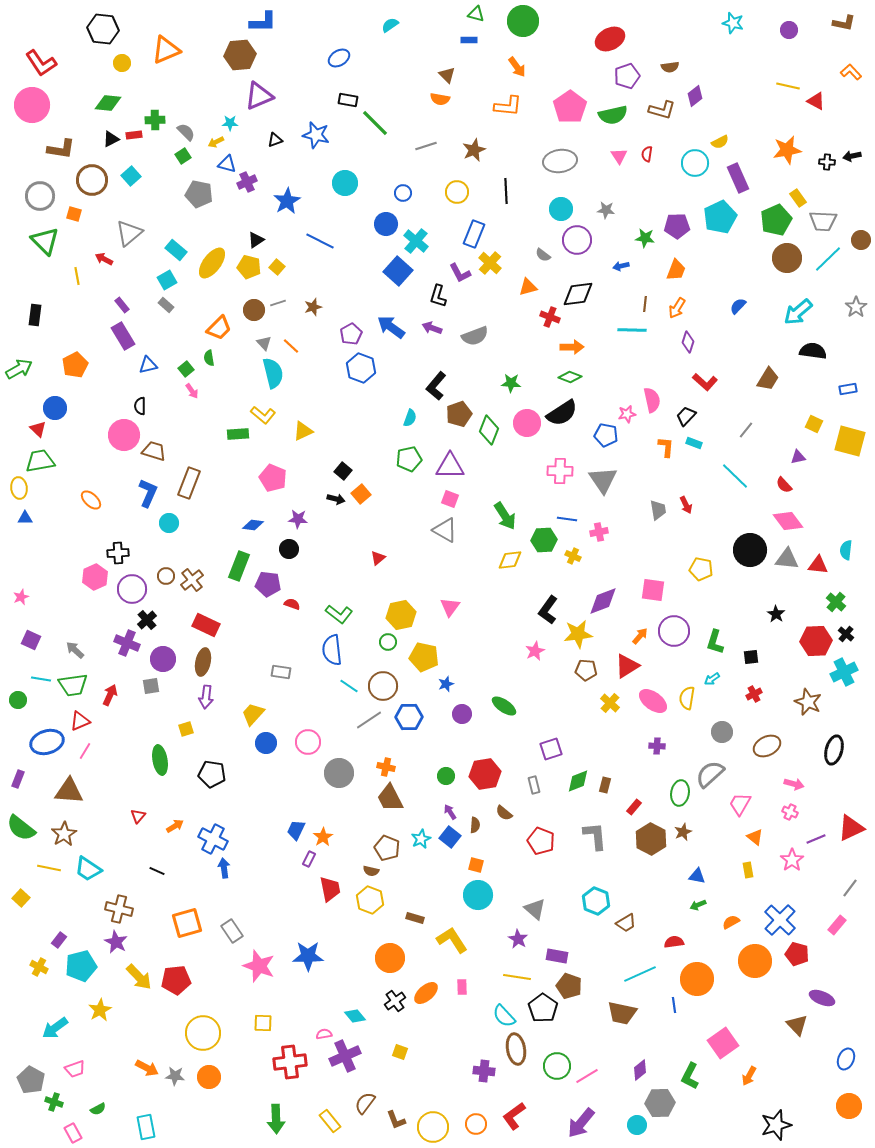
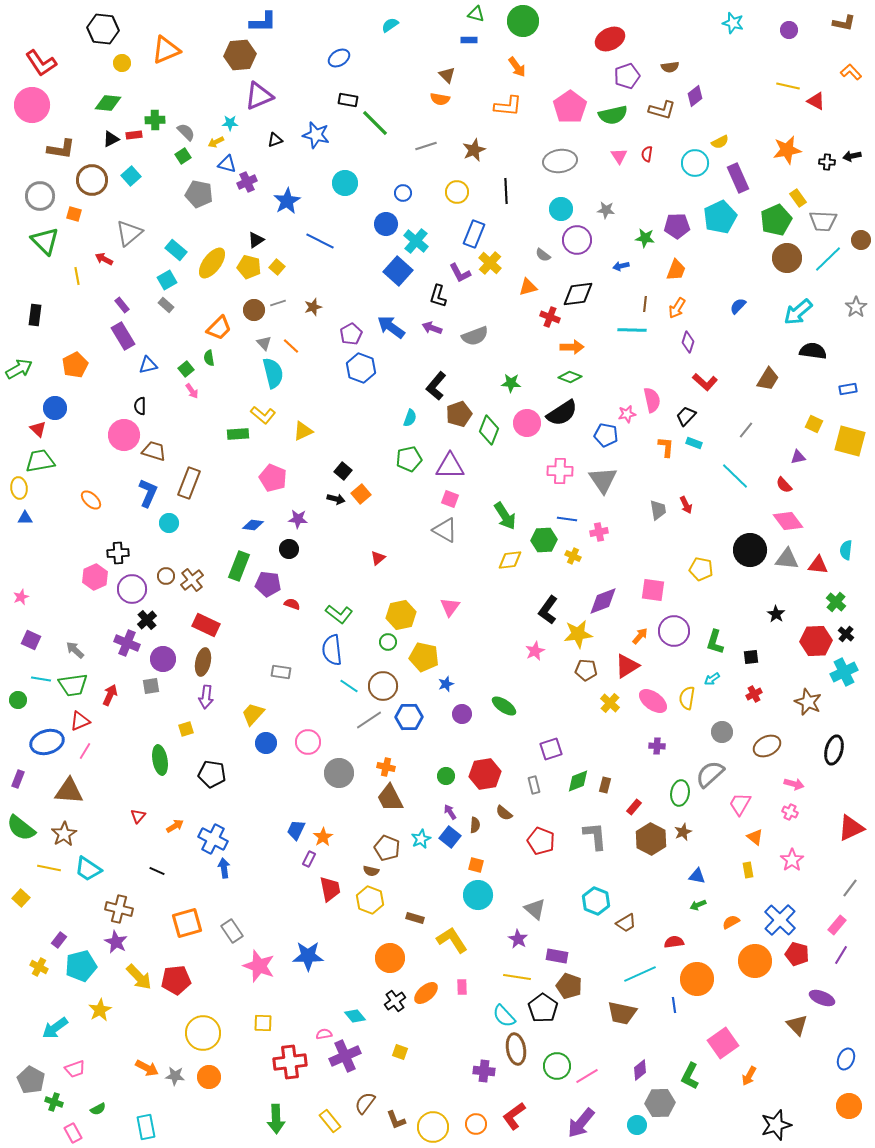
purple line at (816, 839): moved 25 px right, 116 px down; rotated 36 degrees counterclockwise
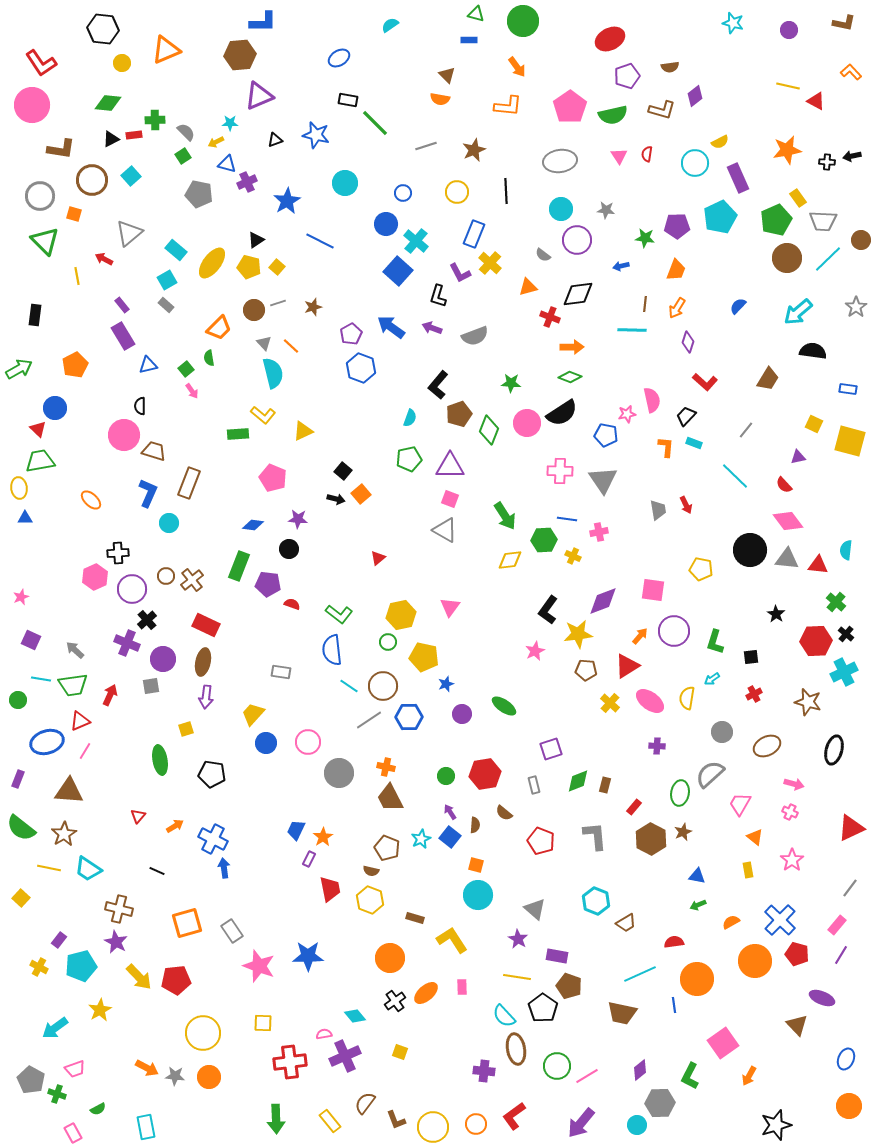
black L-shape at (436, 386): moved 2 px right, 1 px up
blue rectangle at (848, 389): rotated 18 degrees clockwise
pink ellipse at (653, 701): moved 3 px left
brown star at (808, 702): rotated 8 degrees counterclockwise
green cross at (54, 1102): moved 3 px right, 8 px up
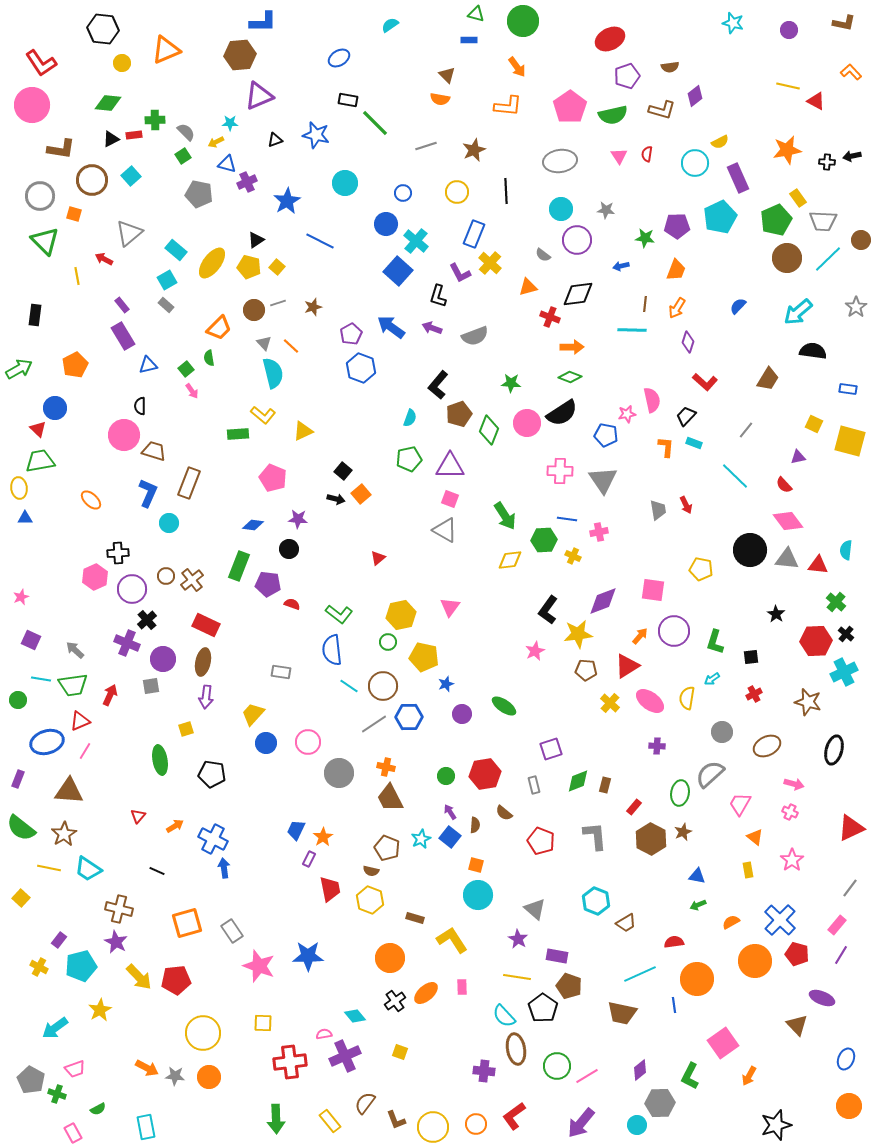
gray line at (369, 720): moved 5 px right, 4 px down
